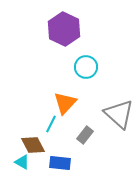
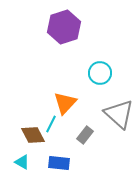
purple hexagon: moved 2 px up; rotated 16 degrees clockwise
cyan circle: moved 14 px right, 6 px down
brown diamond: moved 10 px up
blue rectangle: moved 1 px left
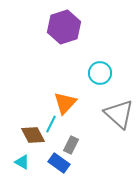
gray rectangle: moved 14 px left, 10 px down; rotated 12 degrees counterclockwise
blue rectangle: rotated 30 degrees clockwise
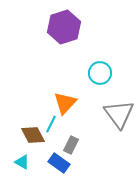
gray triangle: rotated 12 degrees clockwise
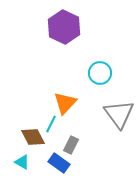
purple hexagon: rotated 16 degrees counterclockwise
brown diamond: moved 2 px down
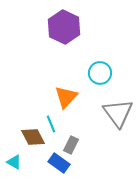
orange triangle: moved 1 px right, 6 px up
gray triangle: moved 1 px left, 1 px up
cyan line: rotated 48 degrees counterclockwise
cyan triangle: moved 8 px left
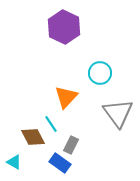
cyan line: rotated 12 degrees counterclockwise
blue rectangle: moved 1 px right
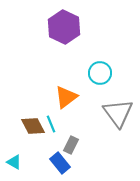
orange triangle: rotated 10 degrees clockwise
cyan line: rotated 12 degrees clockwise
brown diamond: moved 11 px up
blue rectangle: rotated 15 degrees clockwise
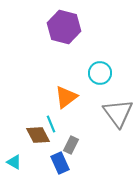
purple hexagon: rotated 12 degrees counterclockwise
brown diamond: moved 5 px right, 9 px down
blue rectangle: rotated 15 degrees clockwise
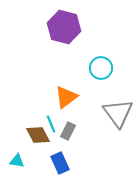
cyan circle: moved 1 px right, 5 px up
gray rectangle: moved 3 px left, 14 px up
cyan triangle: moved 3 px right, 1 px up; rotated 21 degrees counterclockwise
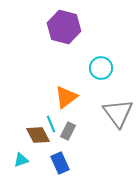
cyan triangle: moved 4 px right, 1 px up; rotated 28 degrees counterclockwise
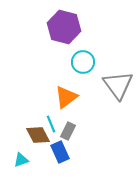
cyan circle: moved 18 px left, 6 px up
gray triangle: moved 28 px up
blue rectangle: moved 11 px up
